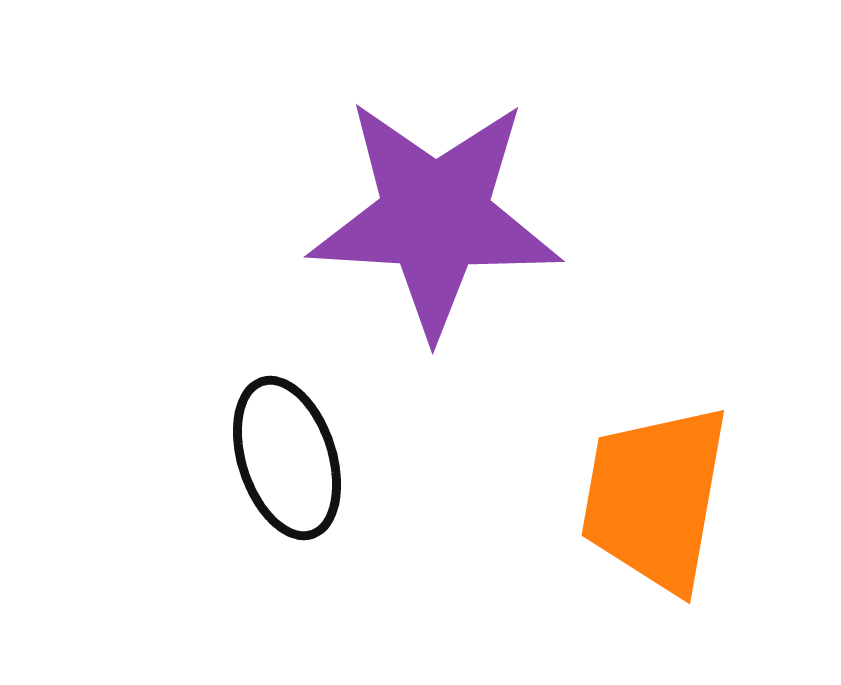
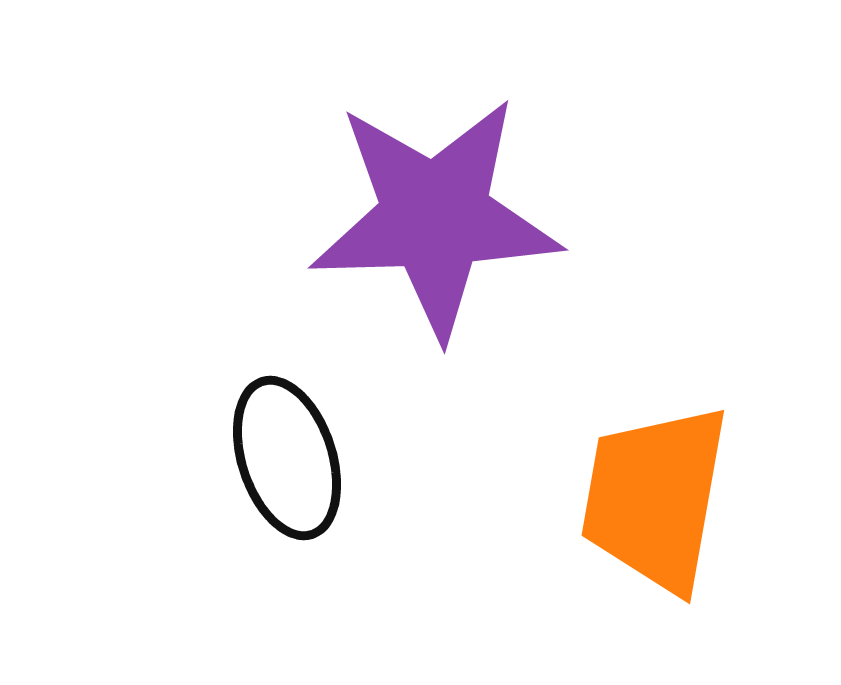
purple star: rotated 5 degrees counterclockwise
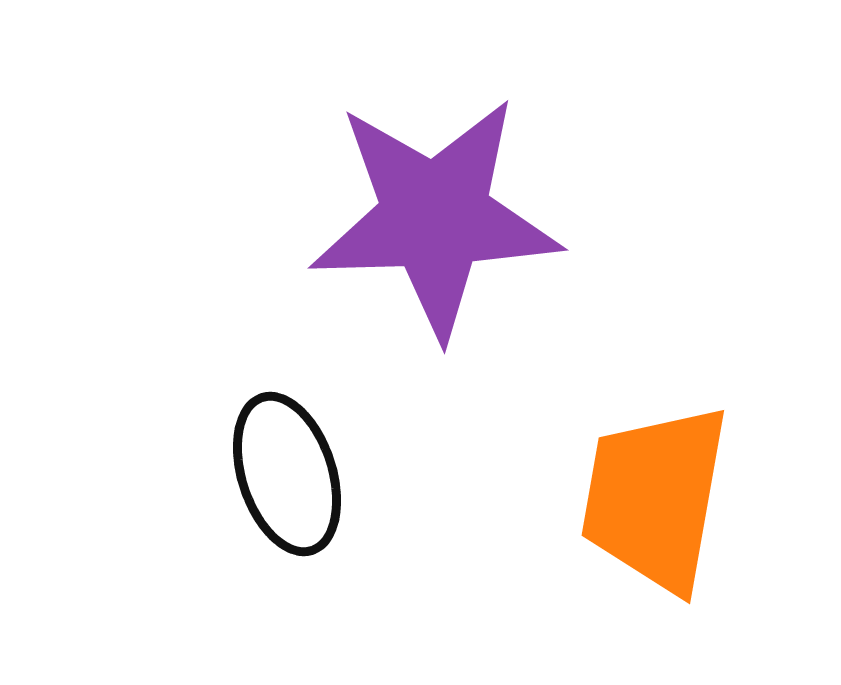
black ellipse: moved 16 px down
